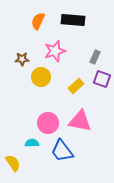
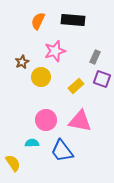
brown star: moved 3 px down; rotated 24 degrees counterclockwise
pink circle: moved 2 px left, 3 px up
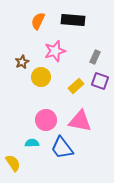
purple square: moved 2 px left, 2 px down
blue trapezoid: moved 3 px up
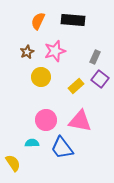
brown star: moved 5 px right, 10 px up
purple square: moved 2 px up; rotated 18 degrees clockwise
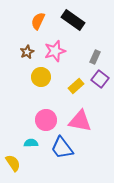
black rectangle: rotated 30 degrees clockwise
cyan semicircle: moved 1 px left
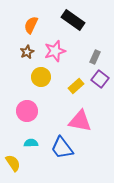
orange semicircle: moved 7 px left, 4 px down
pink circle: moved 19 px left, 9 px up
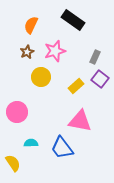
pink circle: moved 10 px left, 1 px down
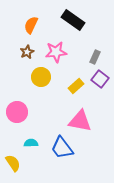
pink star: moved 1 px right, 1 px down; rotated 10 degrees clockwise
